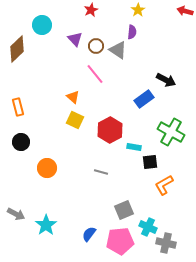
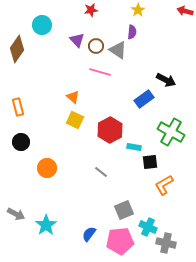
red star: rotated 16 degrees clockwise
purple triangle: moved 2 px right, 1 px down
brown diamond: rotated 12 degrees counterclockwise
pink line: moved 5 px right, 2 px up; rotated 35 degrees counterclockwise
gray line: rotated 24 degrees clockwise
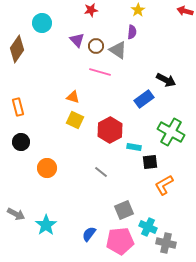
cyan circle: moved 2 px up
orange triangle: rotated 24 degrees counterclockwise
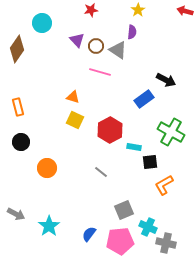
cyan star: moved 3 px right, 1 px down
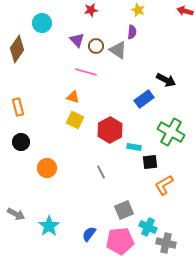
yellow star: rotated 16 degrees counterclockwise
pink line: moved 14 px left
gray line: rotated 24 degrees clockwise
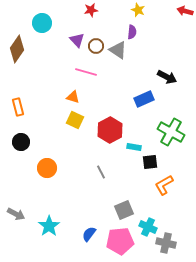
black arrow: moved 1 px right, 3 px up
blue rectangle: rotated 12 degrees clockwise
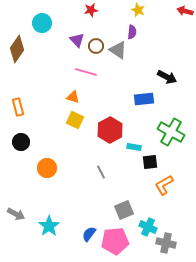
blue rectangle: rotated 18 degrees clockwise
pink pentagon: moved 5 px left
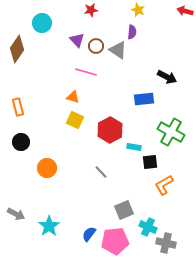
gray line: rotated 16 degrees counterclockwise
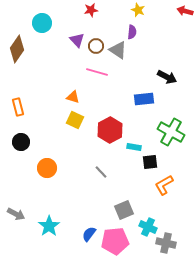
pink line: moved 11 px right
